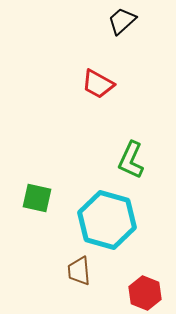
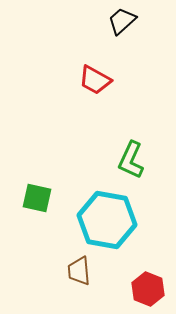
red trapezoid: moved 3 px left, 4 px up
cyan hexagon: rotated 6 degrees counterclockwise
red hexagon: moved 3 px right, 4 px up
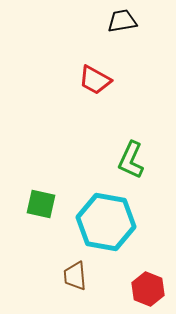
black trapezoid: rotated 32 degrees clockwise
green square: moved 4 px right, 6 px down
cyan hexagon: moved 1 px left, 2 px down
brown trapezoid: moved 4 px left, 5 px down
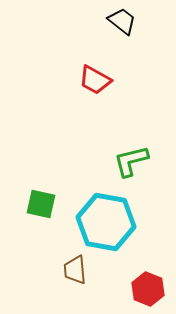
black trapezoid: rotated 48 degrees clockwise
green L-shape: moved 1 px down; rotated 51 degrees clockwise
brown trapezoid: moved 6 px up
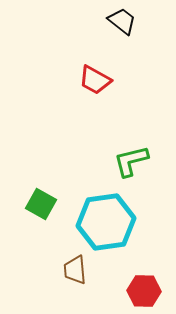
green square: rotated 16 degrees clockwise
cyan hexagon: rotated 18 degrees counterclockwise
red hexagon: moved 4 px left, 2 px down; rotated 20 degrees counterclockwise
